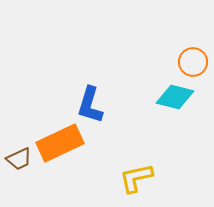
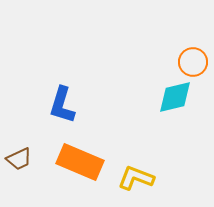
cyan diamond: rotated 27 degrees counterclockwise
blue L-shape: moved 28 px left
orange rectangle: moved 20 px right, 19 px down; rotated 48 degrees clockwise
yellow L-shape: rotated 33 degrees clockwise
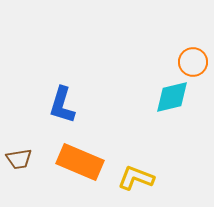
cyan diamond: moved 3 px left
brown trapezoid: rotated 16 degrees clockwise
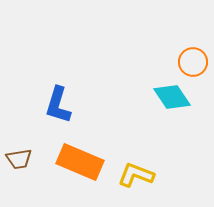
cyan diamond: rotated 69 degrees clockwise
blue L-shape: moved 4 px left
yellow L-shape: moved 3 px up
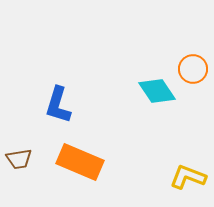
orange circle: moved 7 px down
cyan diamond: moved 15 px left, 6 px up
yellow L-shape: moved 52 px right, 2 px down
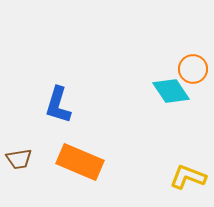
cyan diamond: moved 14 px right
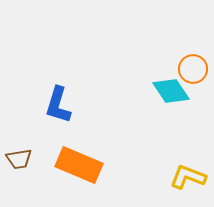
orange rectangle: moved 1 px left, 3 px down
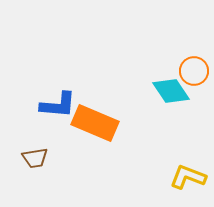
orange circle: moved 1 px right, 2 px down
blue L-shape: rotated 102 degrees counterclockwise
brown trapezoid: moved 16 px right, 1 px up
orange rectangle: moved 16 px right, 42 px up
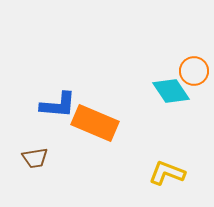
yellow L-shape: moved 21 px left, 4 px up
